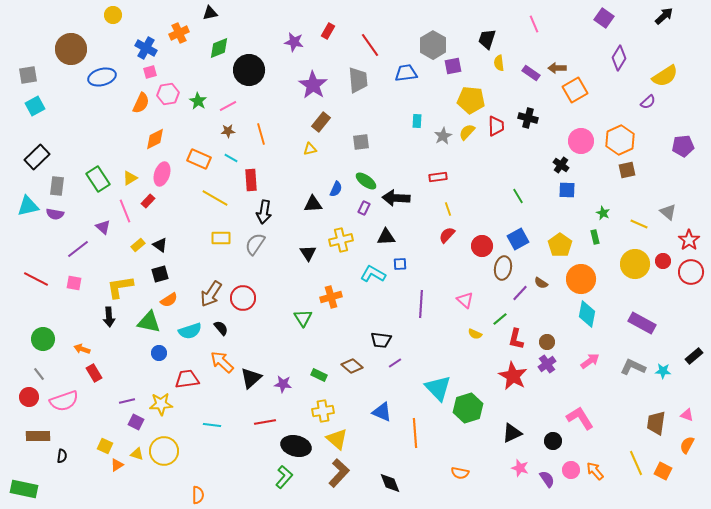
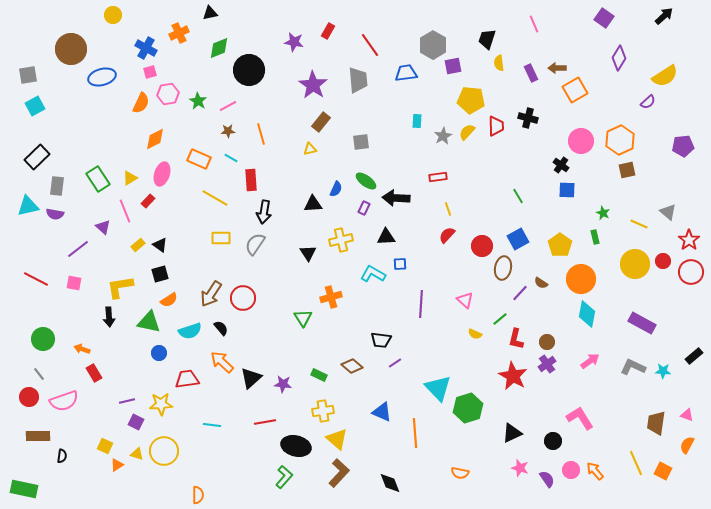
purple rectangle at (531, 73): rotated 30 degrees clockwise
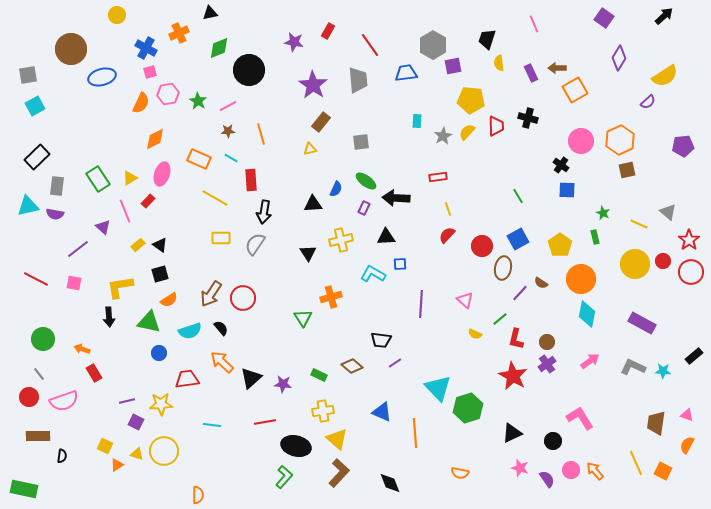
yellow circle at (113, 15): moved 4 px right
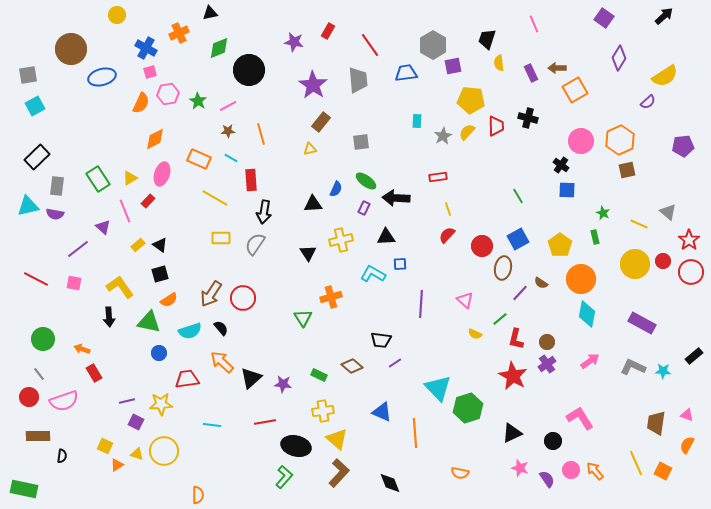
yellow L-shape at (120, 287): rotated 64 degrees clockwise
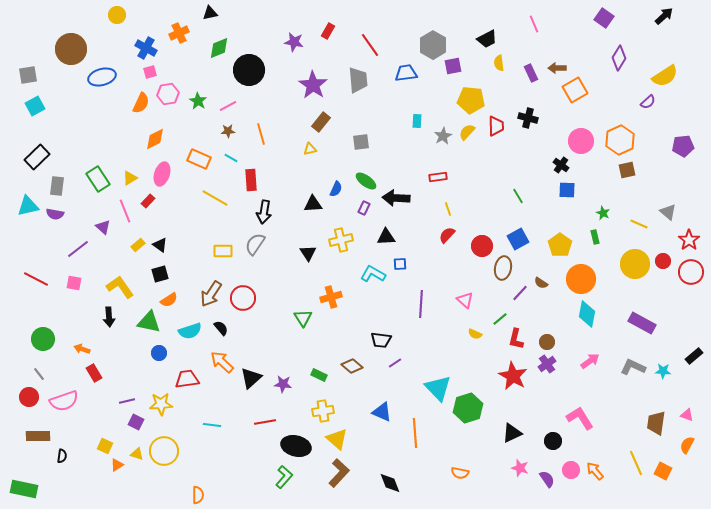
black trapezoid at (487, 39): rotated 135 degrees counterclockwise
yellow rectangle at (221, 238): moved 2 px right, 13 px down
